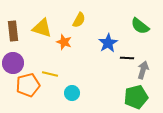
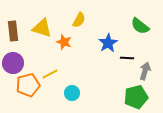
gray arrow: moved 2 px right, 1 px down
yellow line: rotated 42 degrees counterclockwise
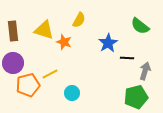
yellow triangle: moved 2 px right, 2 px down
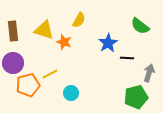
gray arrow: moved 4 px right, 2 px down
cyan circle: moved 1 px left
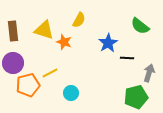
yellow line: moved 1 px up
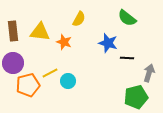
yellow semicircle: moved 1 px up
green semicircle: moved 13 px left, 8 px up
yellow triangle: moved 4 px left, 2 px down; rotated 10 degrees counterclockwise
blue star: rotated 24 degrees counterclockwise
cyan circle: moved 3 px left, 12 px up
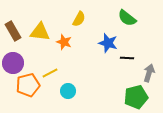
brown rectangle: rotated 24 degrees counterclockwise
cyan circle: moved 10 px down
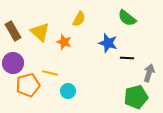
yellow triangle: rotated 35 degrees clockwise
yellow line: rotated 42 degrees clockwise
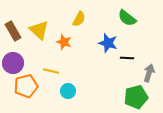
yellow triangle: moved 1 px left, 2 px up
yellow line: moved 1 px right, 2 px up
orange pentagon: moved 2 px left, 1 px down
